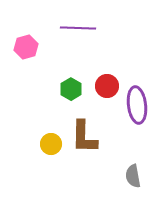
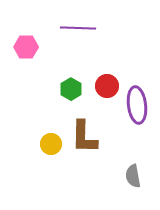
pink hexagon: rotated 15 degrees clockwise
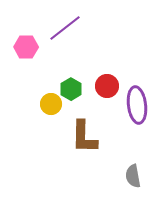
purple line: moved 13 px left; rotated 40 degrees counterclockwise
yellow circle: moved 40 px up
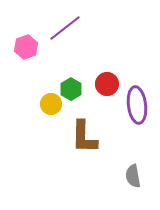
pink hexagon: rotated 20 degrees counterclockwise
red circle: moved 2 px up
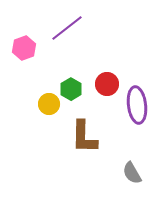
purple line: moved 2 px right
pink hexagon: moved 2 px left, 1 px down
yellow circle: moved 2 px left
gray semicircle: moved 1 px left, 3 px up; rotated 20 degrees counterclockwise
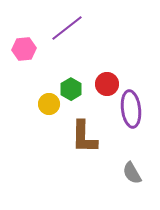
pink hexagon: moved 1 px down; rotated 15 degrees clockwise
purple ellipse: moved 6 px left, 4 px down
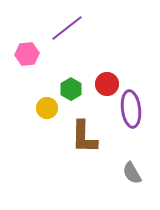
pink hexagon: moved 3 px right, 5 px down
yellow circle: moved 2 px left, 4 px down
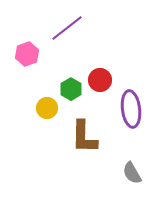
pink hexagon: rotated 15 degrees counterclockwise
red circle: moved 7 px left, 4 px up
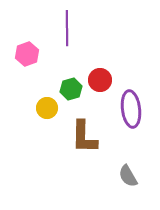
purple line: rotated 52 degrees counterclockwise
green hexagon: rotated 15 degrees clockwise
gray semicircle: moved 4 px left, 3 px down
